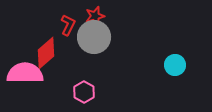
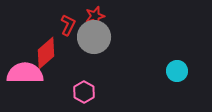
cyan circle: moved 2 px right, 6 px down
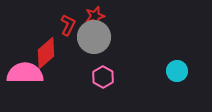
pink hexagon: moved 19 px right, 15 px up
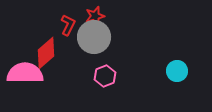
pink hexagon: moved 2 px right, 1 px up; rotated 10 degrees clockwise
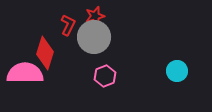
red diamond: moved 1 px left; rotated 32 degrees counterclockwise
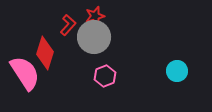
red L-shape: rotated 15 degrees clockwise
pink semicircle: rotated 57 degrees clockwise
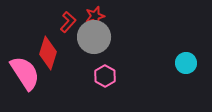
red L-shape: moved 3 px up
red diamond: moved 3 px right
cyan circle: moved 9 px right, 8 px up
pink hexagon: rotated 10 degrees counterclockwise
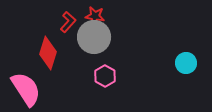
red star: rotated 24 degrees clockwise
pink semicircle: moved 1 px right, 16 px down
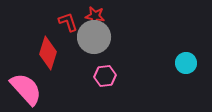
red L-shape: rotated 60 degrees counterclockwise
pink hexagon: rotated 25 degrees clockwise
pink semicircle: rotated 9 degrees counterclockwise
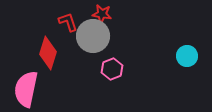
red star: moved 7 px right, 2 px up
gray circle: moved 1 px left, 1 px up
cyan circle: moved 1 px right, 7 px up
pink hexagon: moved 7 px right, 7 px up; rotated 15 degrees counterclockwise
pink semicircle: rotated 126 degrees counterclockwise
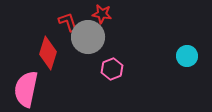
gray circle: moved 5 px left, 1 px down
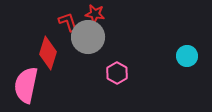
red star: moved 7 px left
pink hexagon: moved 5 px right, 4 px down; rotated 10 degrees counterclockwise
pink semicircle: moved 4 px up
